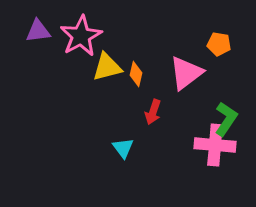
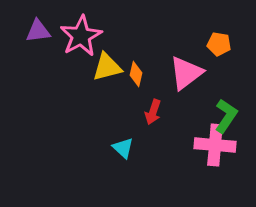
green L-shape: moved 3 px up
cyan triangle: rotated 10 degrees counterclockwise
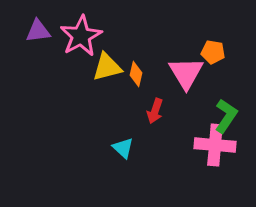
orange pentagon: moved 6 px left, 8 px down
pink triangle: rotated 24 degrees counterclockwise
red arrow: moved 2 px right, 1 px up
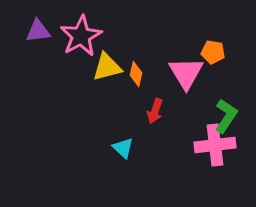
pink cross: rotated 12 degrees counterclockwise
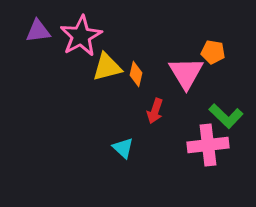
green L-shape: rotated 100 degrees clockwise
pink cross: moved 7 px left
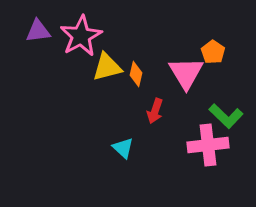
orange pentagon: rotated 25 degrees clockwise
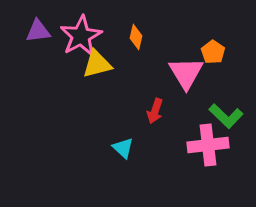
yellow triangle: moved 10 px left, 3 px up
orange diamond: moved 37 px up
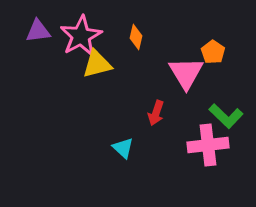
red arrow: moved 1 px right, 2 px down
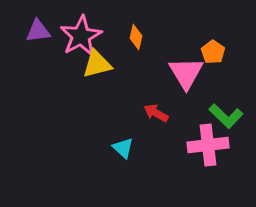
red arrow: rotated 100 degrees clockwise
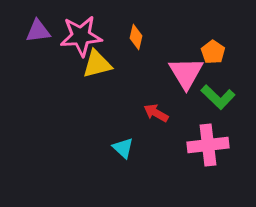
pink star: rotated 24 degrees clockwise
green L-shape: moved 8 px left, 19 px up
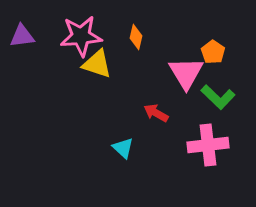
purple triangle: moved 16 px left, 5 px down
yellow triangle: rotated 32 degrees clockwise
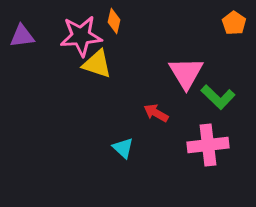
orange diamond: moved 22 px left, 16 px up
orange pentagon: moved 21 px right, 29 px up
